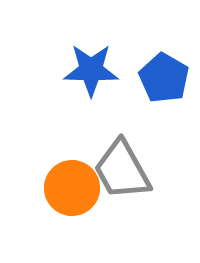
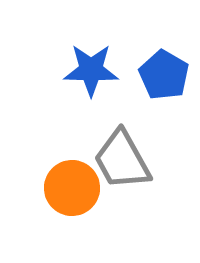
blue pentagon: moved 3 px up
gray trapezoid: moved 10 px up
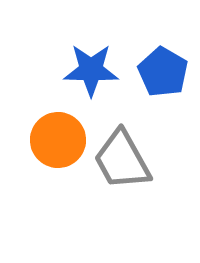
blue pentagon: moved 1 px left, 3 px up
orange circle: moved 14 px left, 48 px up
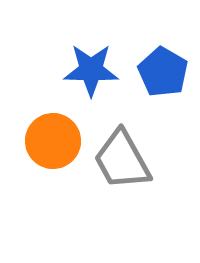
orange circle: moved 5 px left, 1 px down
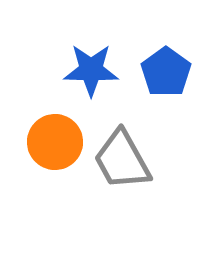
blue pentagon: moved 3 px right; rotated 6 degrees clockwise
orange circle: moved 2 px right, 1 px down
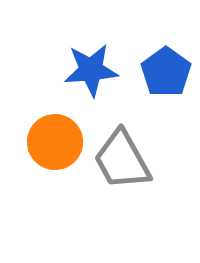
blue star: rotated 6 degrees counterclockwise
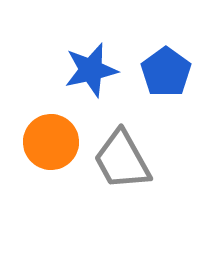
blue star: rotated 8 degrees counterclockwise
orange circle: moved 4 px left
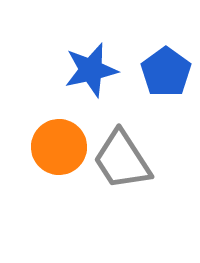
orange circle: moved 8 px right, 5 px down
gray trapezoid: rotated 4 degrees counterclockwise
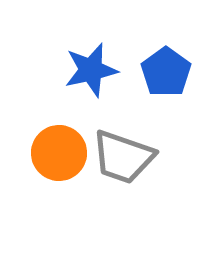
orange circle: moved 6 px down
gray trapezoid: moved 1 px right, 3 px up; rotated 38 degrees counterclockwise
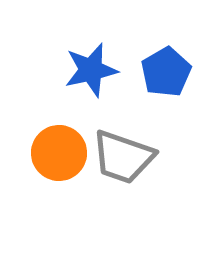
blue pentagon: rotated 6 degrees clockwise
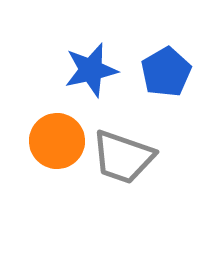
orange circle: moved 2 px left, 12 px up
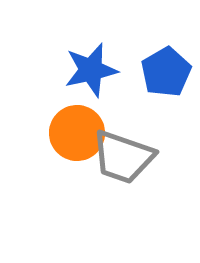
orange circle: moved 20 px right, 8 px up
